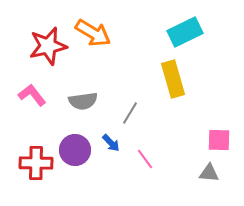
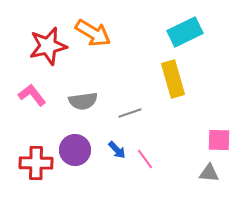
gray line: rotated 40 degrees clockwise
blue arrow: moved 6 px right, 7 px down
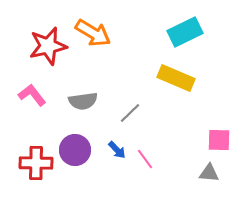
yellow rectangle: moved 3 px right, 1 px up; rotated 51 degrees counterclockwise
gray line: rotated 25 degrees counterclockwise
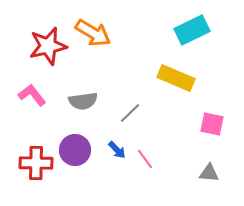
cyan rectangle: moved 7 px right, 2 px up
pink square: moved 7 px left, 16 px up; rotated 10 degrees clockwise
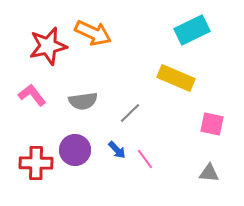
orange arrow: rotated 6 degrees counterclockwise
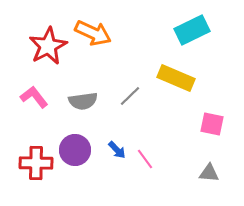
red star: rotated 15 degrees counterclockwise
pink L-shape: moved 2 px right, 2 px down
gray line: moved 17 px up
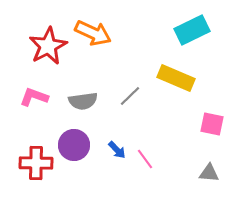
pink L-shape: rotated 32 degrees counterclockwise
purple circle: moved 1 px left, 5 px up
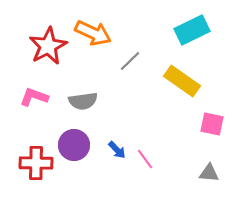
yellow rectangle: moved 6 px right, 3 px down; rotated 12 degrees clockwise
gray line: moved 35 px up
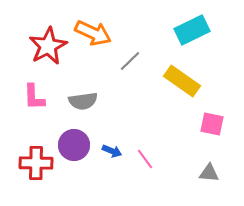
pink L-shape: rotated 112 degrees counterclockwise
blue arrow: moved 5 px left, 1 px down; rotated 24 degrees counterclockwise
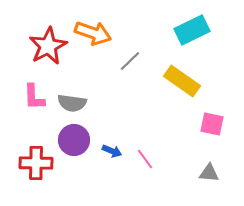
orange arrow: rotated 6 degrees counterclockwise
gray semicircle: moved 11 px left, 2 px down; rotated 16 degrees clockwise
purple circle: moved 5 px up
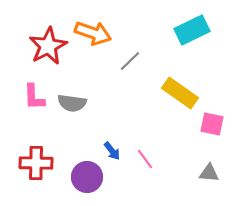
yellow rectangle: moved 2 px left, 12 px down
purple circle: moved 13 px right, 37 px down
blue arrow: rotated 30 degrees clockwise
